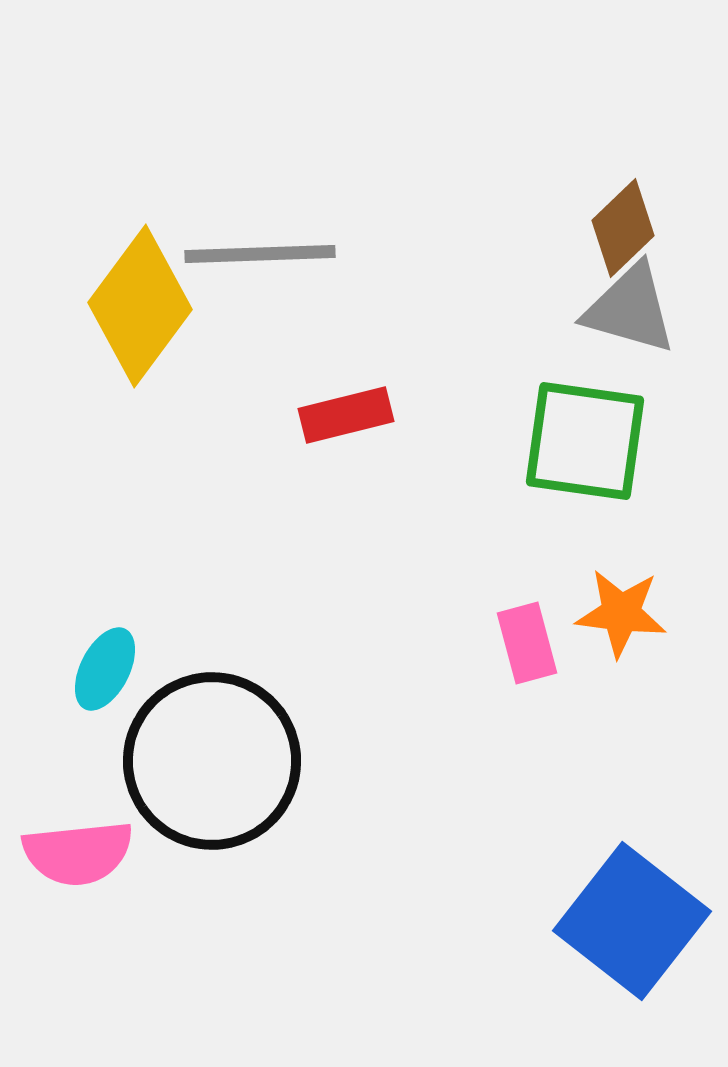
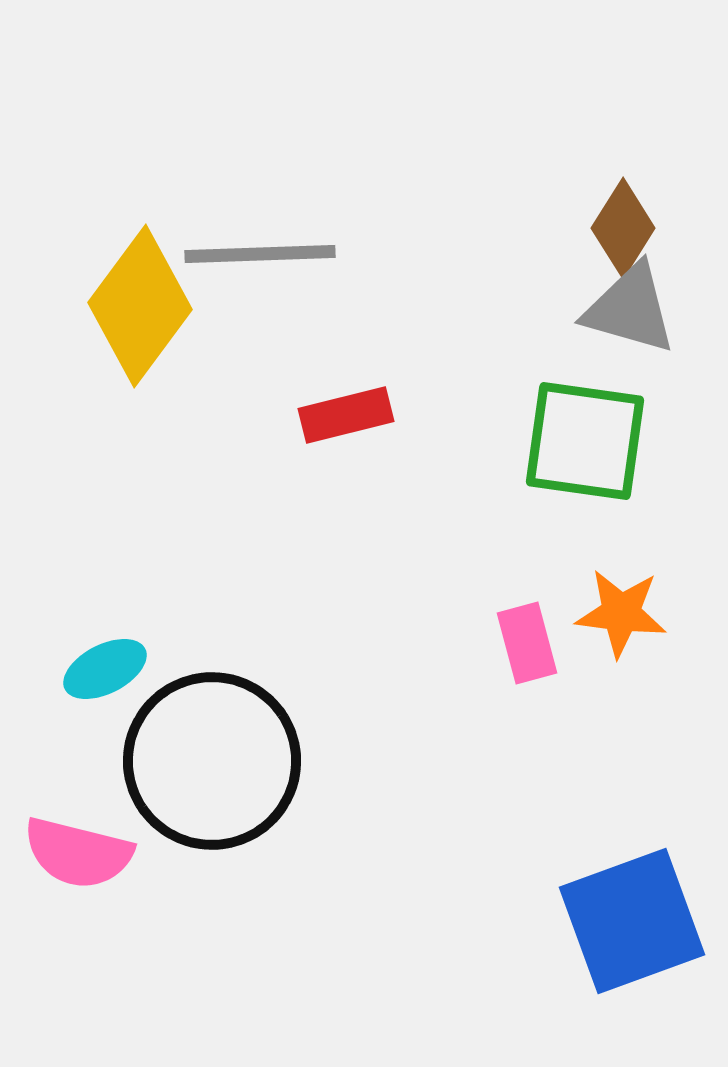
brown diamond: rotated 14 degrees counterclockwise
cyan ellipse: rotated 36 degrees clockwise
pink semicircle: rotated 20 degrees clockwise
blue square: rotated 32 degrees clockwise
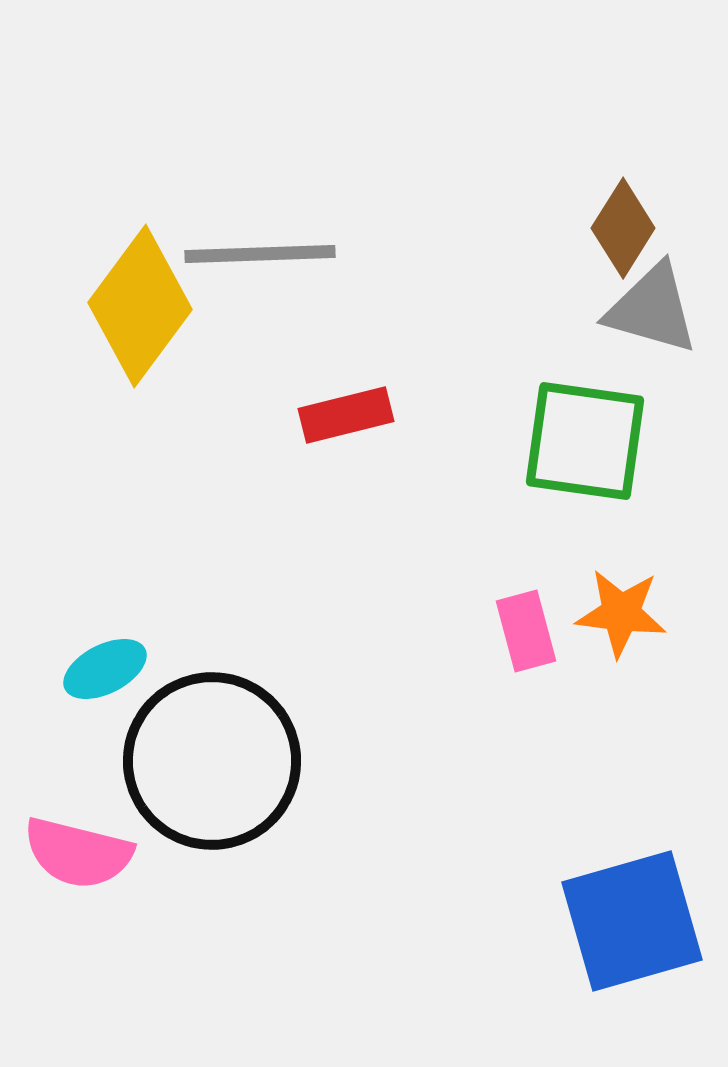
gray triangle: moved 22 px right
pink rectangle: moved 1 px left, 12 px up
blue square: rotated 4 degrees clockwise
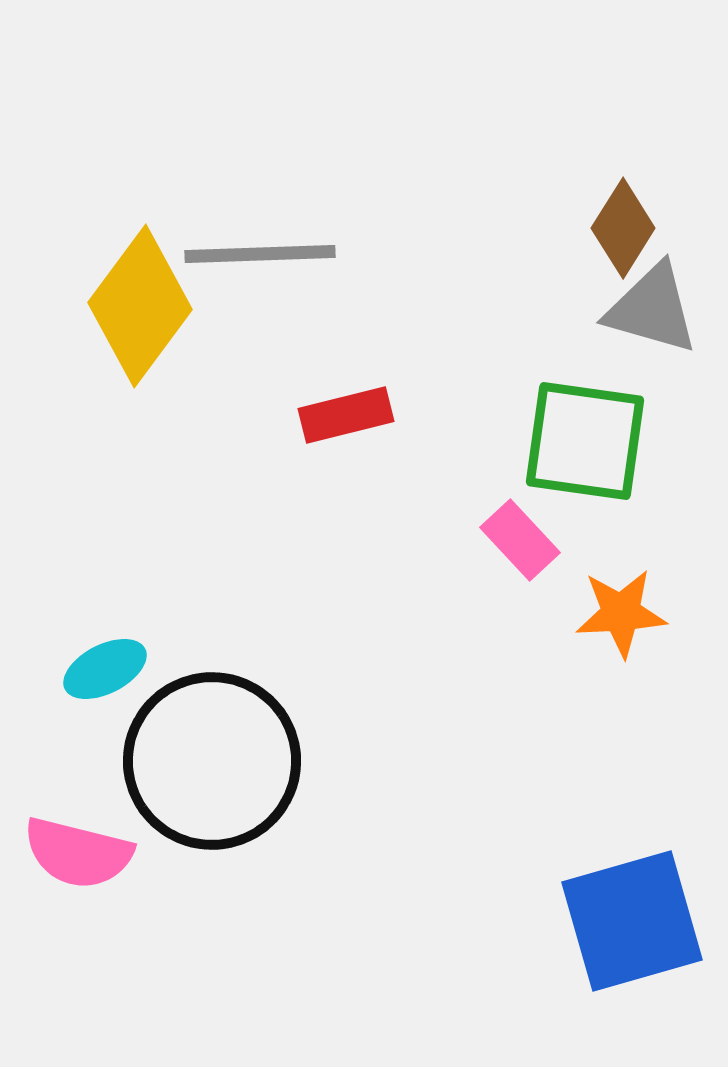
orange star: rotated 10 degrees counterclockwise
pink rectangle: moved 6 px left, 91 px up; rotated 28 degrees counterclockwise
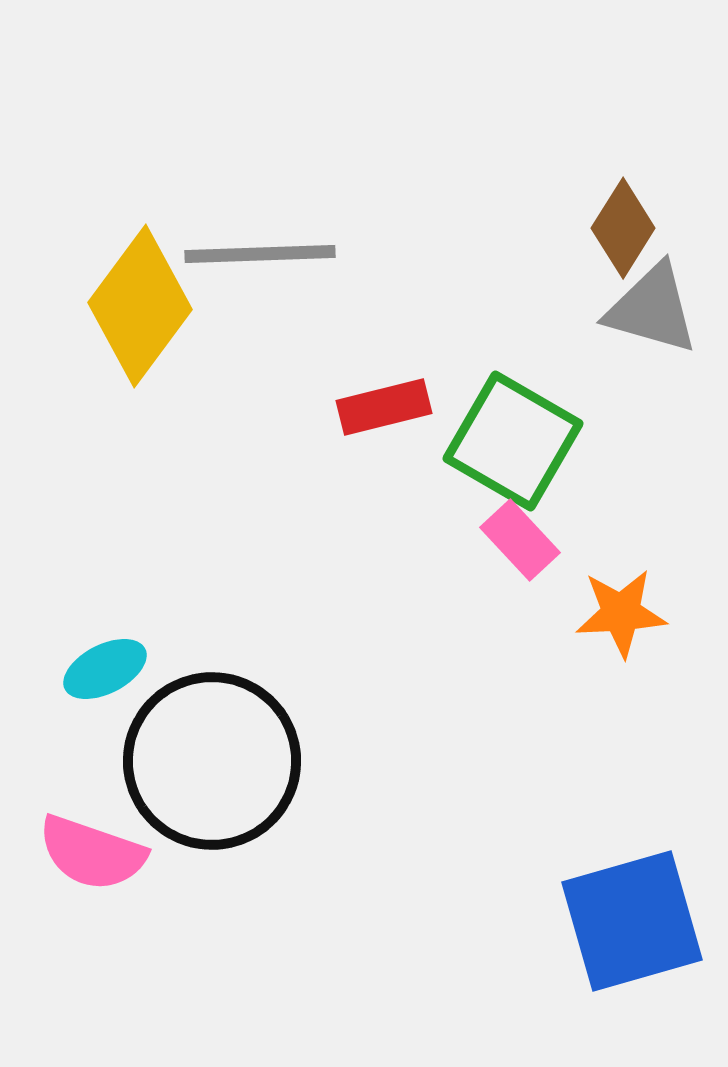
red rectangle: moved 38 px right, 8 px up
green square: moved 72 px left; rotated 22 degrees clockwise
pink semicircle: moved 14 px right; rotated 5 degrees clockwise
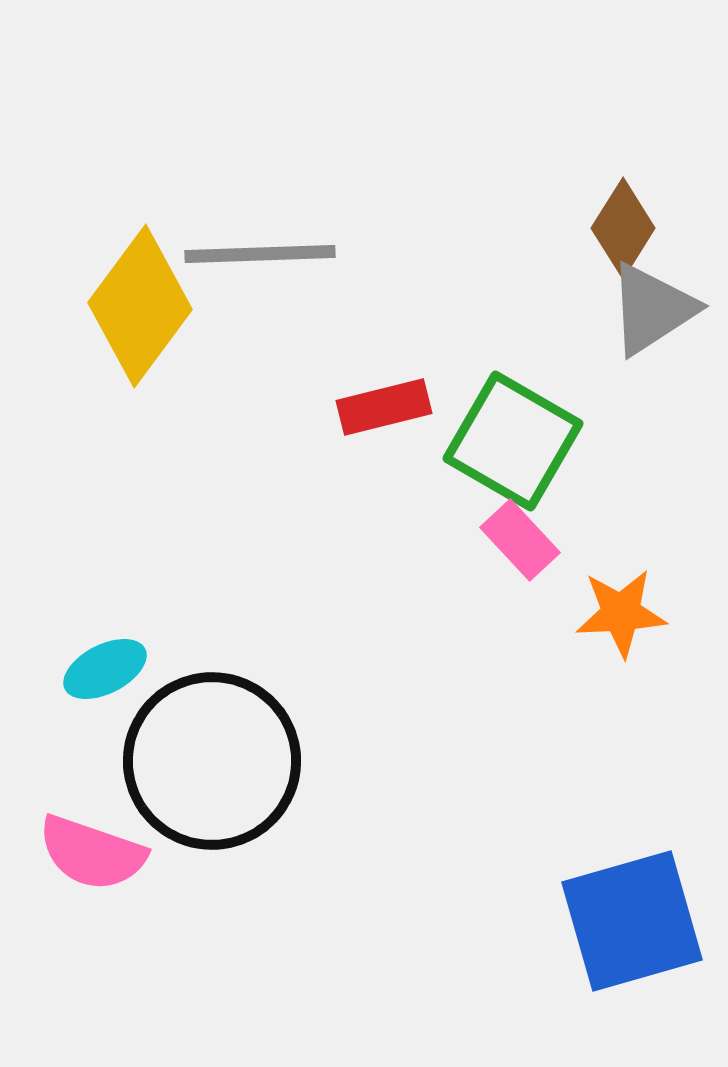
gray triangle: rotated 49 degrees counterclockwise
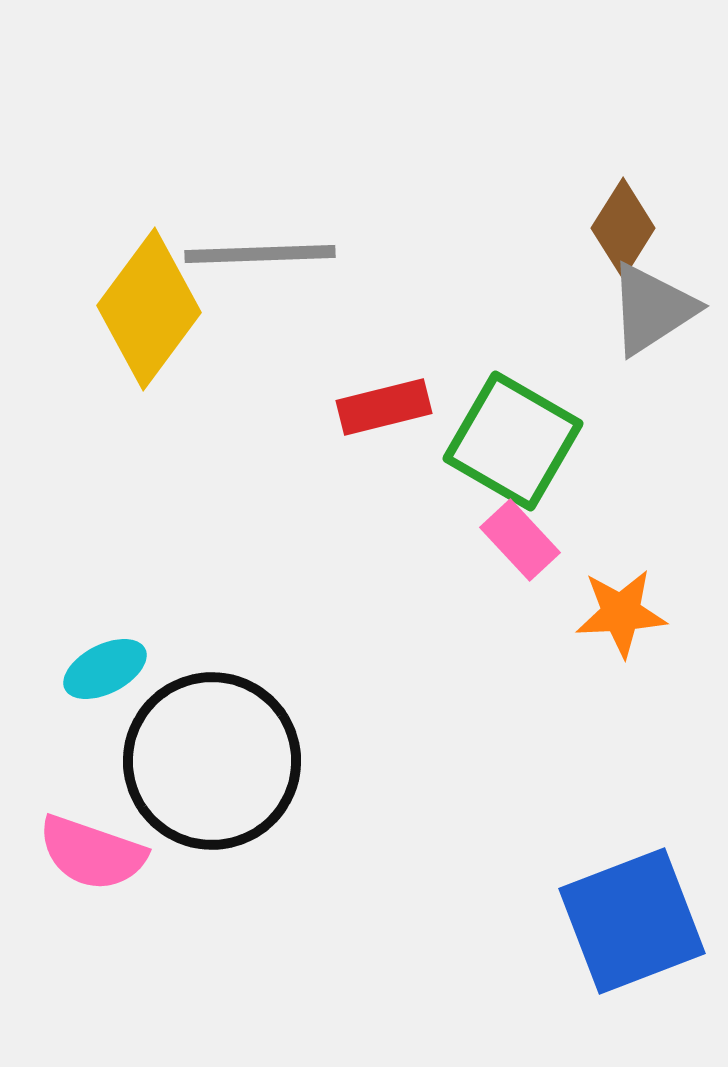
yellow diamond: moved 9 px right, 3 px down
blue square: rotated 5 degrees counterclockwise
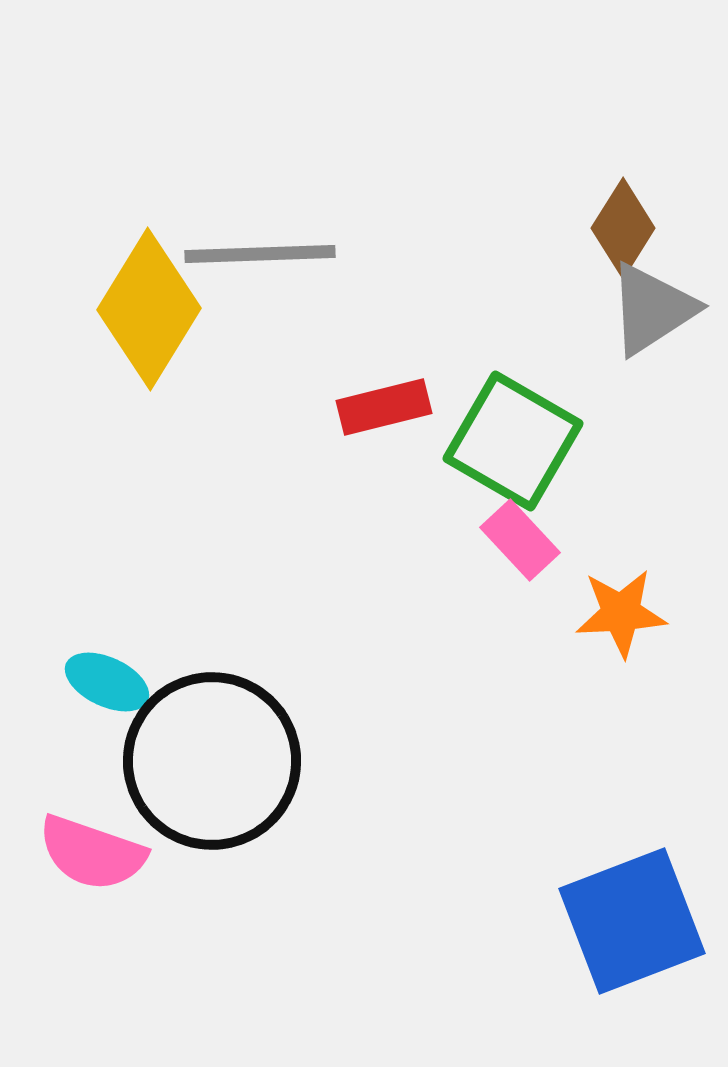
yellow diamond: rotated 5 degrees counterclockwise
cyan ellipse: moved 2 px right, 13 px down; rotated 52 degrees clockwise
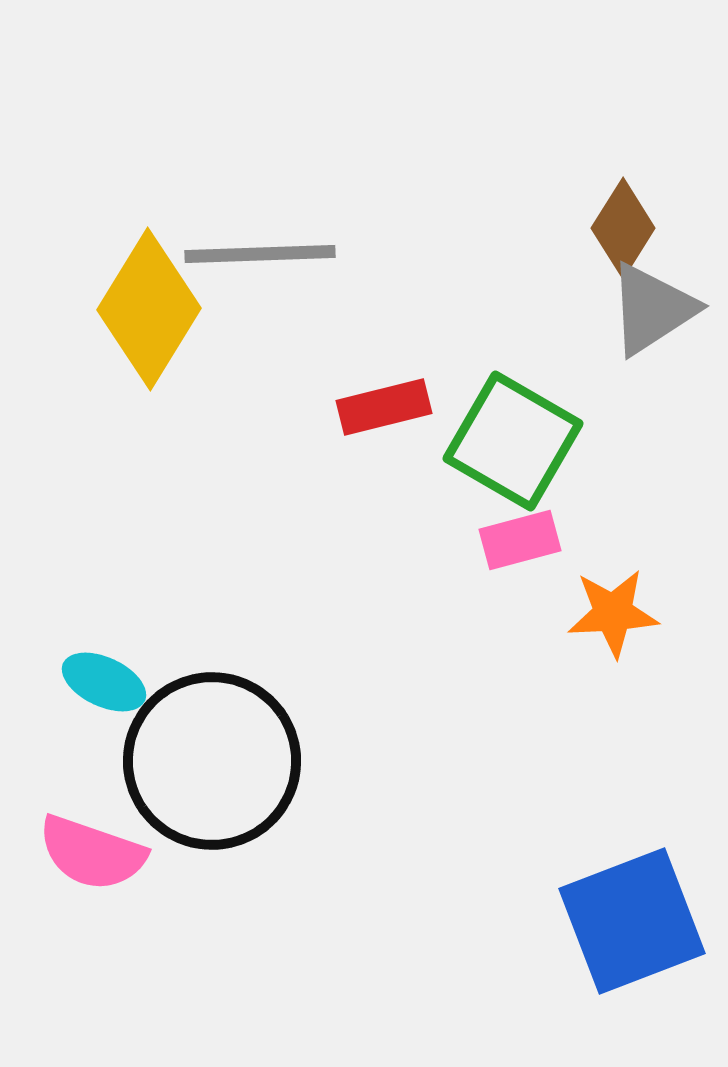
pink rectangle: rotated 62 degrees counterclockwise
orange star: moved 8 px left
cyan ellipse: moved 3 px left
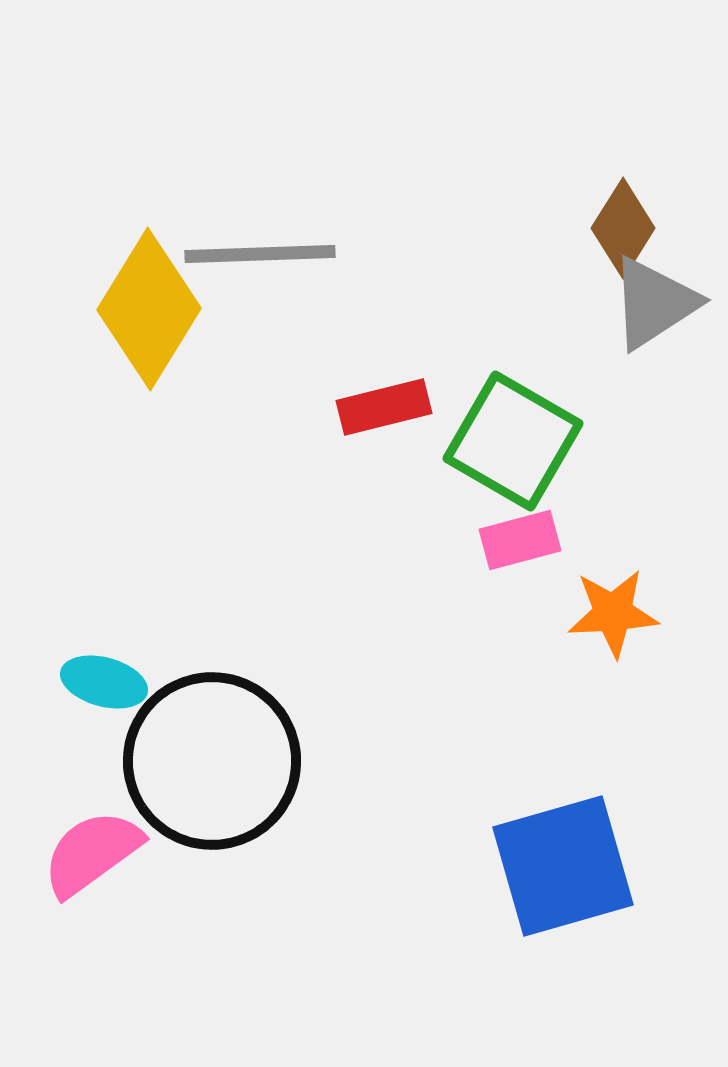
gray triangle: moved 2 px right, 6 px up
cyan ellipse: rotated 10 degrees counterclockwise
pink semicircle: rotated 125 degrees clockwise
blue square: moved 69 px left, 55 px up; rotated 5 degrees clockwise
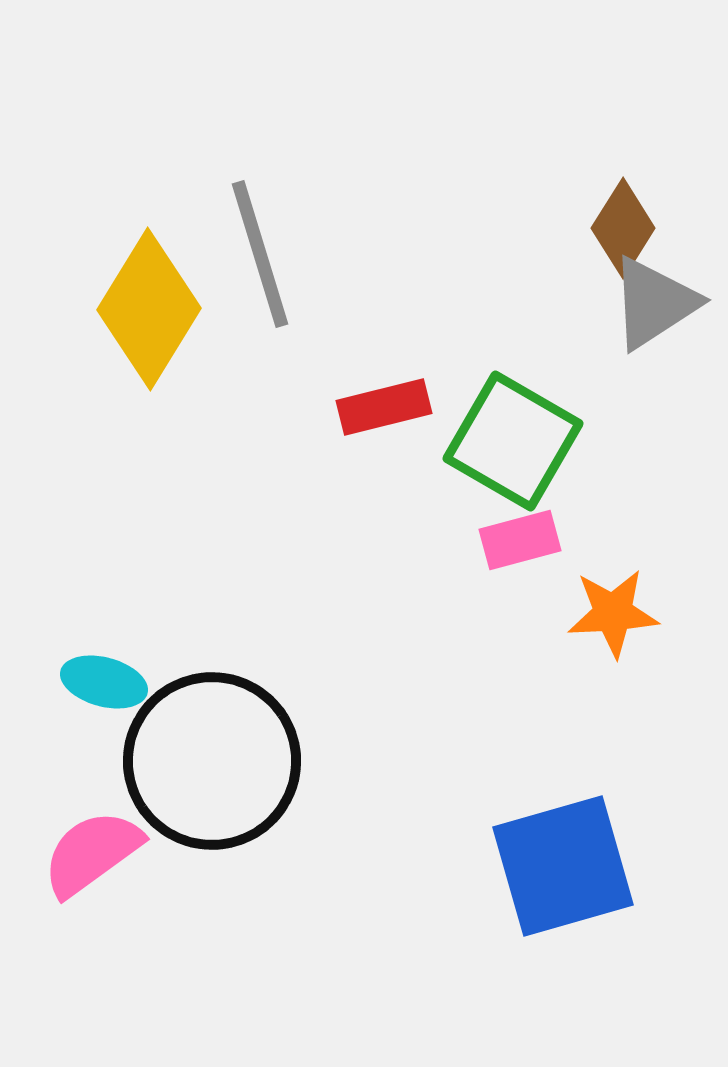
gray line: rotated 75 degrees clockwise
